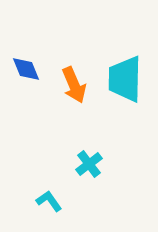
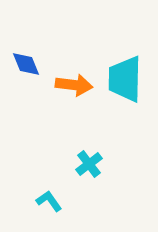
blue diamond: moved 5 px up
orange arrow: rotated 60 degrees counterclockwise
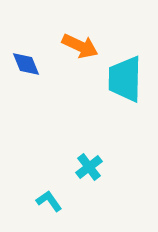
orange arrow: moved 6 px right, 39 px up; rotated 18 degrees clockwise
cyan cross: moved 3 px down
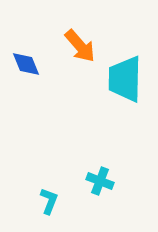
orange arrow: rotated 24 degrees clockwise
cyan cross: moved 11 px right, 14 px down; rotated 32 degrees counterclockwise
cyan L-shape: rotated 56 degrees clockwise
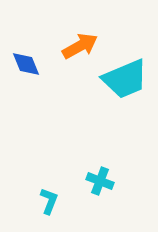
orange arrow: rotated 78 degrees counterclockwise
cyan trapezoid: rotated 114 degrees counterclockwise
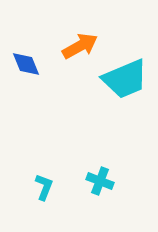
cyan L-shape: moved 5 px left, 14 px up
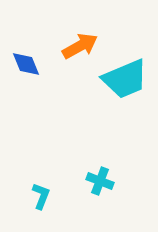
cyan L-shape: moved 3 px left, 9 px down
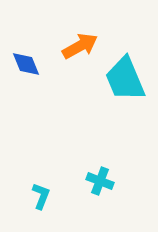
cyan trapezoid: rotated 90 degrees clockwise
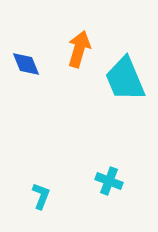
orange arrow: moved 1 px left, 3 px down; rotated 45 degrees counterclockwise
cyan cross: moved 9 px right
